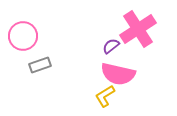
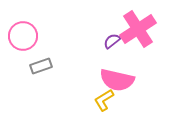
purple semicircle: moved 1 px right, 5 px up
gray rectangle: moved 1 px right, 1 px down
pink semicircle: moved 1 px left, 6 px down
yellow L-shape: moved 1 px left, 4 px down
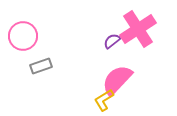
pink semicircle: rotated 120 degrees clockwise
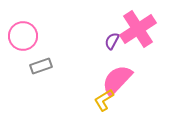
purple semicircle: rotated 24 degrees counterclockwise
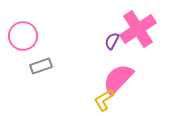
pink semicircle: moved 1 px right, 1 px up
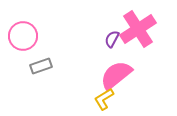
purple semicircle: moved 2 px up
pink semicircle: moved 2 px left, 4 px up; rotated 8 degrees clockwise
yellow L-shape: moved 1 px up
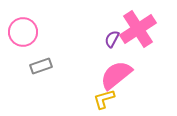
pink circle: moved 4 px up
yellow L-shape: rotated 15 degrees clockwise
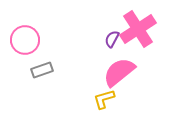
pink circle: moved 2 px right, 8 px down
gray rectangle: moved 1 px right, 4 px down
pink semicircle: moved 3 px right, 3 px up
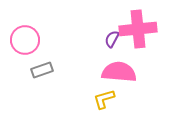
pink cross: rotated 27 degrees clockwise
pink semicircle: rotated 44 degrees clockwise
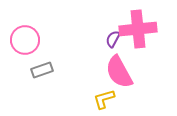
purple semicircle: moved 1 px right
pink semicircle: rotated 124 degrees counterclockwise
